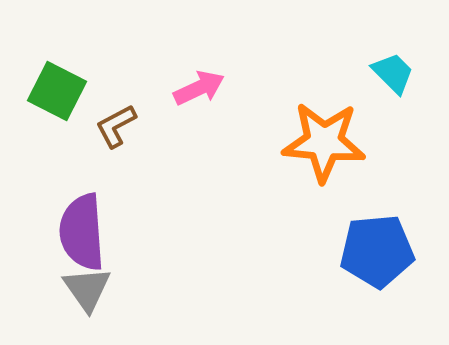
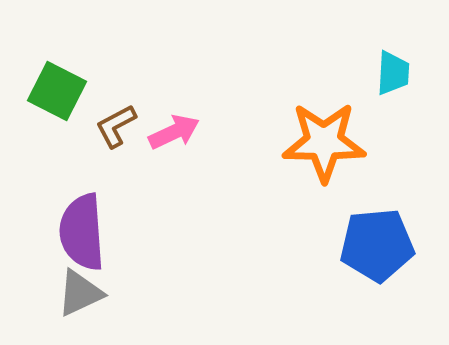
cyan trapezoid: rotated 48 degrees clockwise
pink arrow: moved 25 px left, 44 px down
orange star: rotated 4 degrees counterclockwise
blue pentagon: moved 6 px up
gray triangle: moved 7 px left, 4 px down; rotated 40 degrees clockwise
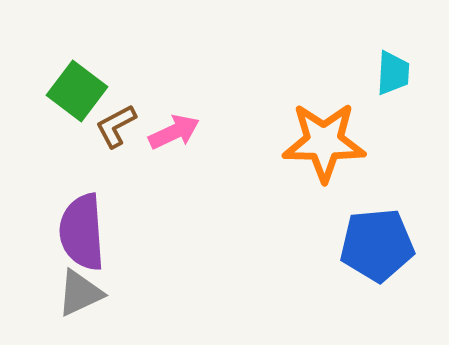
green square: moved 20 px right; rotated 10 degrees clockwise
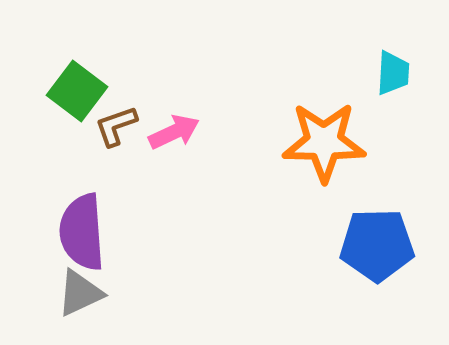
brown L-shape: rotated 9 degrees clockwise
blue pentagon: rotated 4 degrees clockwise
